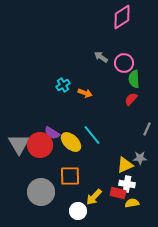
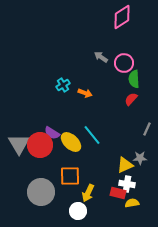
yellow arrow: moved 6 px left, 4 px up; rotated 18 degrees counterclockwise
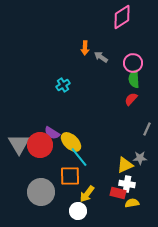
pink circle: moved 9 px right
orange arrow: moved 45 px up; rotated 72 degrees clockwise
cyan line: moved 13 px left, 22 px down
yellow arrow: moved 1 px left, 1 px down; rotated 12 degrees clockwise
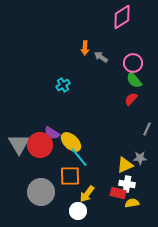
green semicircle: moved 1 px down; rotated 36 degrees counterclockwise
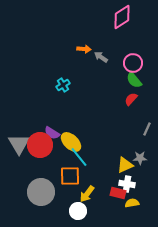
orange arrow: moved 1 px left, 1 px down; rotated 88 degrees counterclockwise
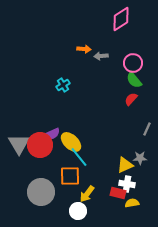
pink diamond: moved 1 px left, 2 px down
gray arrow: moved 1 px up; rotated 40 degrees counterclockwise
purple semicircle: moved 1 px down; rotated 56 degrees counterclockwise
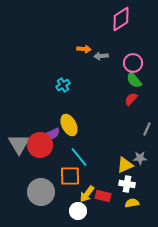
yellow ellipse: moved 2 px left, 17 px up; rotated 20 degrees clockwise
red rectangle: moved 15 px left, 3 px down
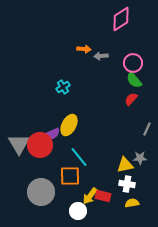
cyan cross: moved 2 px down
yellow ellipse: rotated 55 degrees clockwise
yellow triangle: rotated 12 degrees clockwise
yellow arrow: moved 3 px right, 2 px down
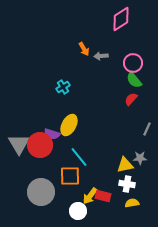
orange arrow: rotated 56 degrees clockwise
purple semicircle: rotated 42 degrees clockwise
